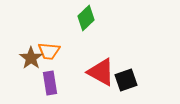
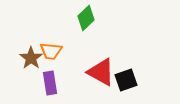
orange trapezoid: moved 2 px right
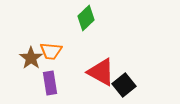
black square: moved 2 px left, 5 px down; rotated 20 degrees counterclockwise
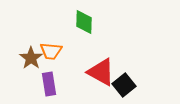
green diamond: moved 2 px left, 4 px down; rotated 45 degrees counterclockwise
purple rectangle: moved 1 px left, 1 px down
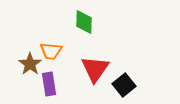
brown star: moved 1 px left, 6 px down
red triangle: moved 6 px left, 3 px up; rotated 36 degrees clockwise
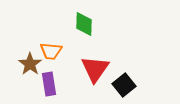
green diamond: moved 2 px down
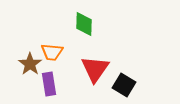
orange trapezoid: moved 1 px right, 1 px down
black square: rotated 20 degrees counterclockwise
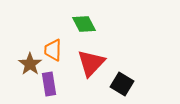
green diamond: rotated 30 degrees counterclockwise
orange trapezoid: moved 1 px right, 2 px up; rotated 85 degrees clockwise
red triangle: moved 4 px left, 6 px up; rotated 8 degrees clockwise
black square: moved 2 px left, 1 px up
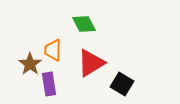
red triangle: rotated 16 degrees clockwise
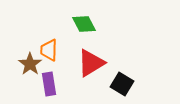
orange trapezoid: moved 4 px left
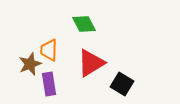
brown star: rotated 15 degrees clockwise
